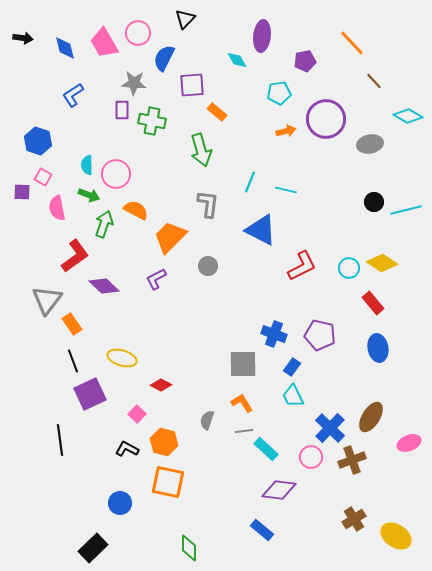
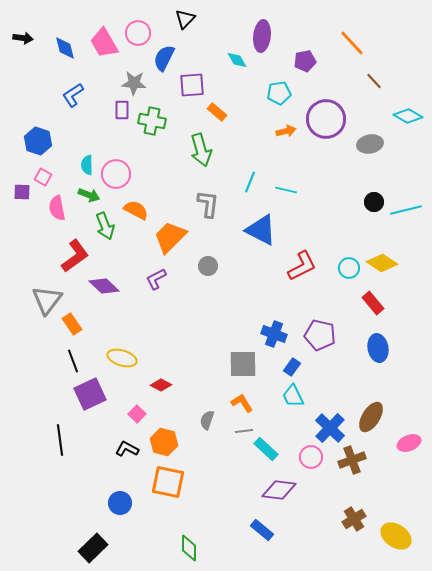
green arrow at (104, 224): moved 1 px right, 2 px down; rotated 140 degrees clockwise
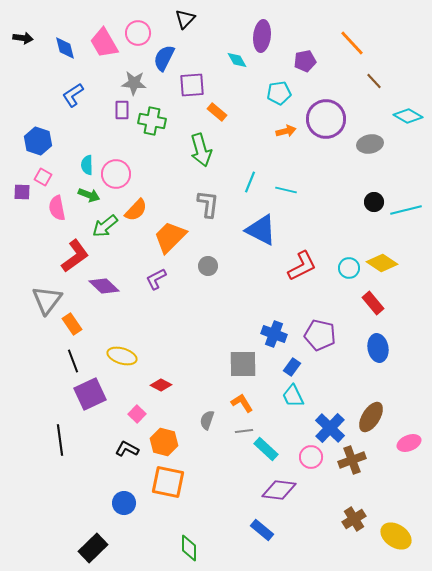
orange semicircle at (136, 210): rotated 105 degrees clockwise
green arrow at (105, 226): rotated 72 degrees clockwise
yellow ellipse at (122, 358): moved 2 px up
blue circle at (120, 503): moved 4 px right
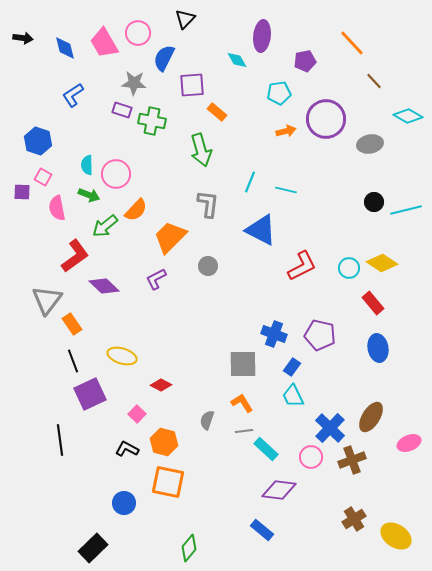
purple rectangle at (122, 110): rotated 72 degrees counterclockwise
green diamond at (189, 548): rotated 40 degrees clockwise
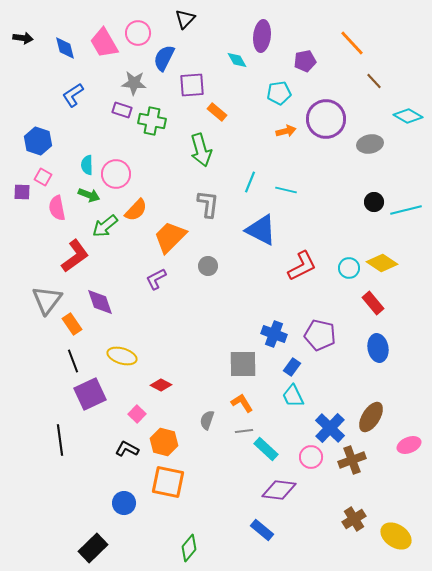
purple diamond at (104, 286): moved 4 px left, 16 px down; rotated 28 degrees clockwise
pink ellipse at (409, 443): moved 2 px down
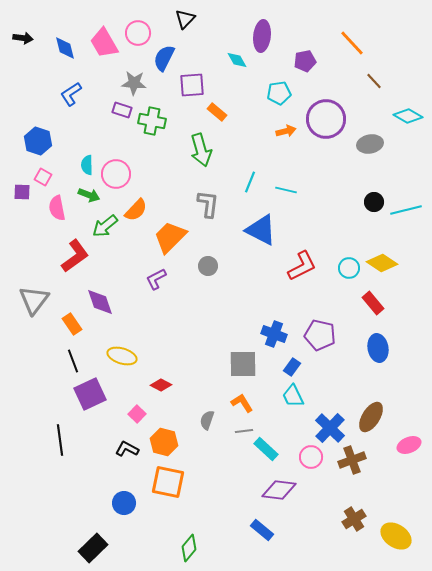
blue L-shape at (73, 95): moved 2 px left, 1 px up
gray triangle at (47, 300): moved 13 px left
